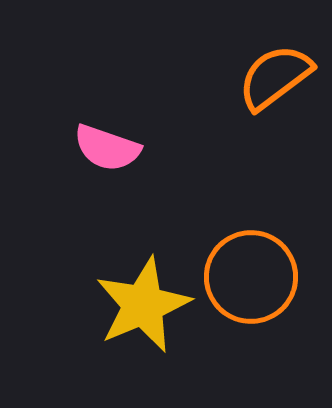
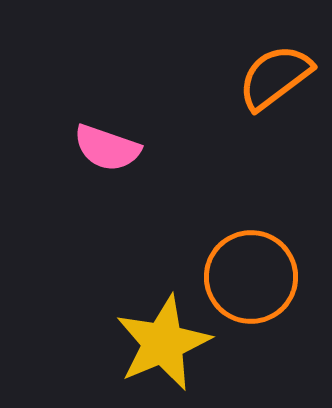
yellow star: moved 20 px right, 38 px down
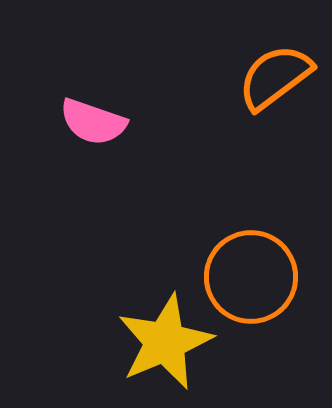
pink semicircle: moved 14 px left, 26 px up
yellow star: moved 2 px right, 1 px up
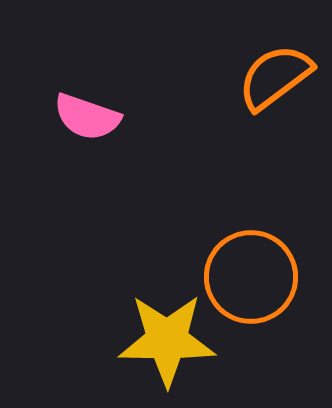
pink semicircle: moved 6 px left, 5 px up
yellow star: moved 2 px right, 2 px up; rotated 24 degrees clockwise
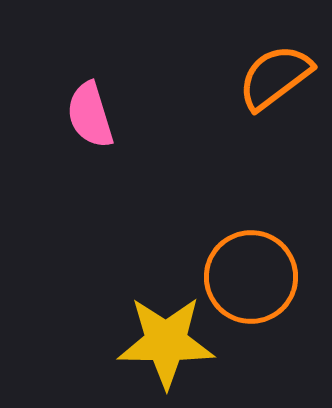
pink semicircle: moved 3 px right, 2 px up; rotated 54 degrees clockwise
yellow star: moved 1 px left, 2 px down
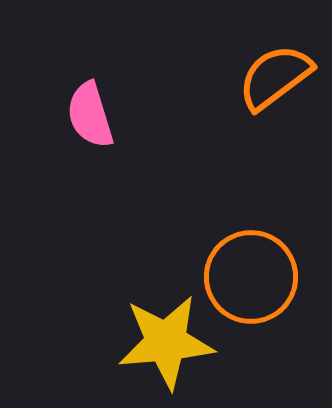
yellow star: rotated 6 degrees counterclockwise
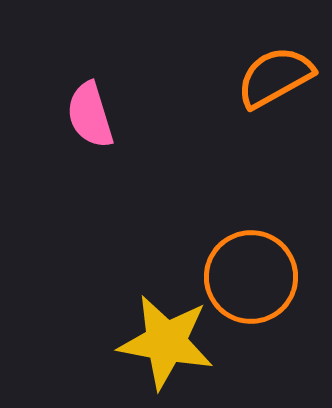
orange semicircle: rotated 8 degrees clockwise
yellow star: rotated 16 degrees clockwise
